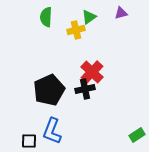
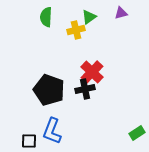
black pentagon: rotated 28 degrees counterclockwise
green rectangle: moved 2 px up
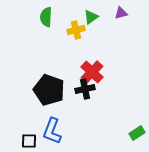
green triangle: moved 2 px right
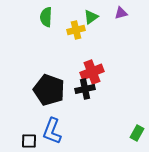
red cross: rotated 25 degrees clockwise
green rectangle: rotated 28 degrees counterclockwise
